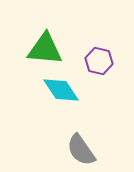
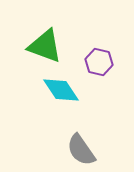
green triangle: moved 3 px up; rotated 15 degrees clockwise
purple hexagon: moved 1 px down
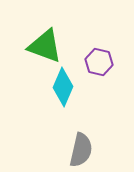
cyan diamond: moved 2 px right, 3 px up; rotated 57 degrees clockwise
gray semicircle: rotated 132 degrees counterclockwise
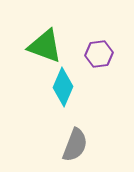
purple hexagon: moved 8 px up; rotated 20 degrees counterclockwise
gray semicircle: moved 6 px left, 5 px up; rotated 8 degrees clockwise
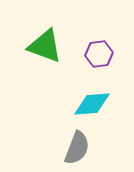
cyan diamond: moved 29 px right, 17 px down; rotated 63 degrees clockwise
gray semicircle: moved 2 px right, 3 px down
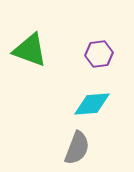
green triangle: moved 15 px left, 4 px down
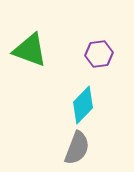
cyan diamond: moved 9 px left, 1 px down; rotated 42 degrees counterclockwise
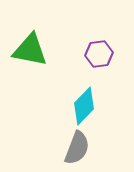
green triangle: rotated 9 degrees counterclockwise
cyan diamond: moved 1 px right, 1 px down
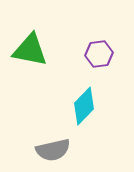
gray semicircle: moved 24 px left, 2 px down; rotated 56 degrees clockwise
